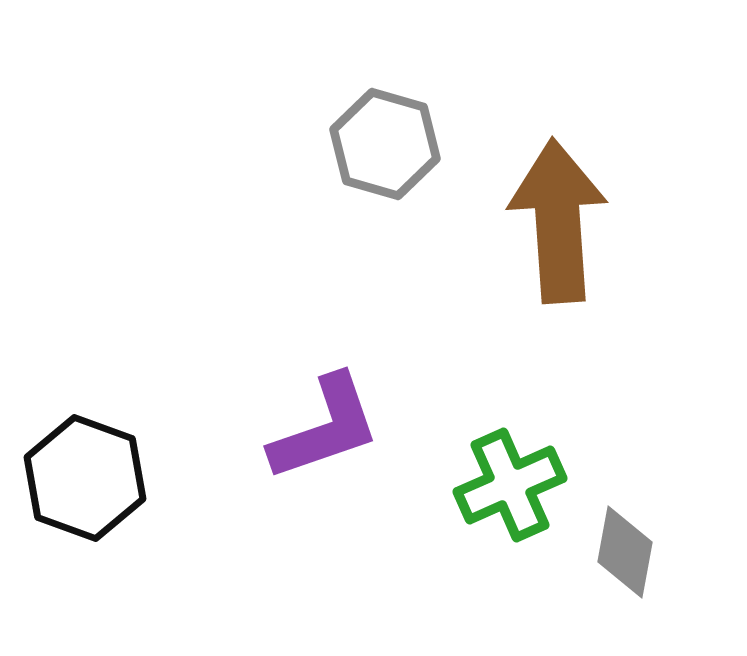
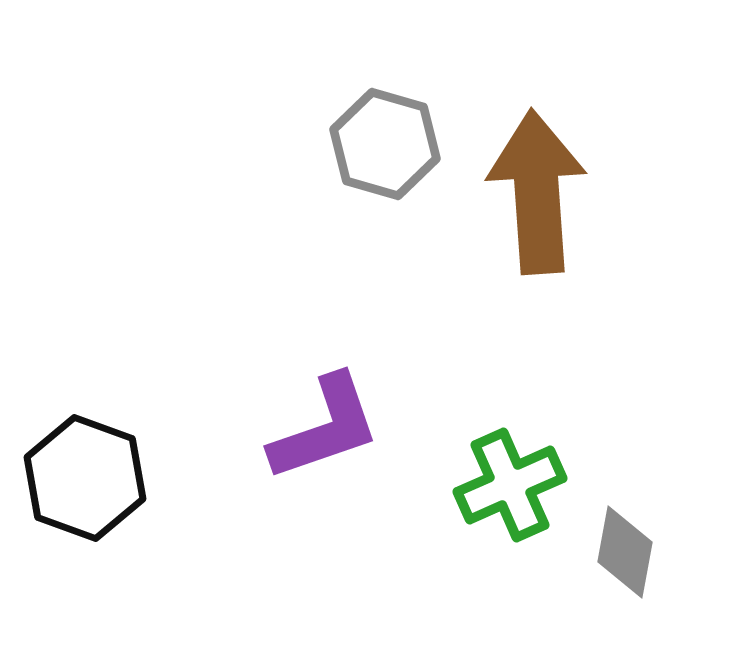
brown arrow: moved 21 px left, 29 px up
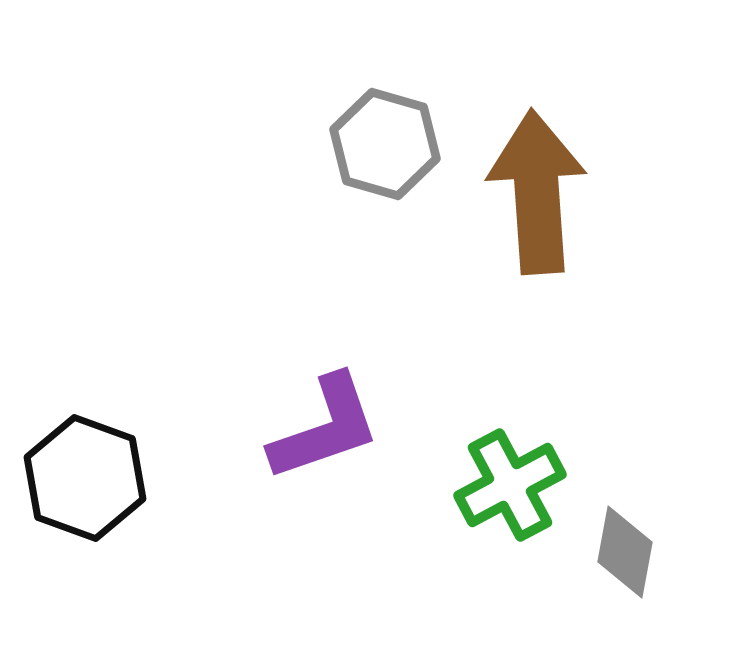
green cross: rotated 4 degrees counterclockwise
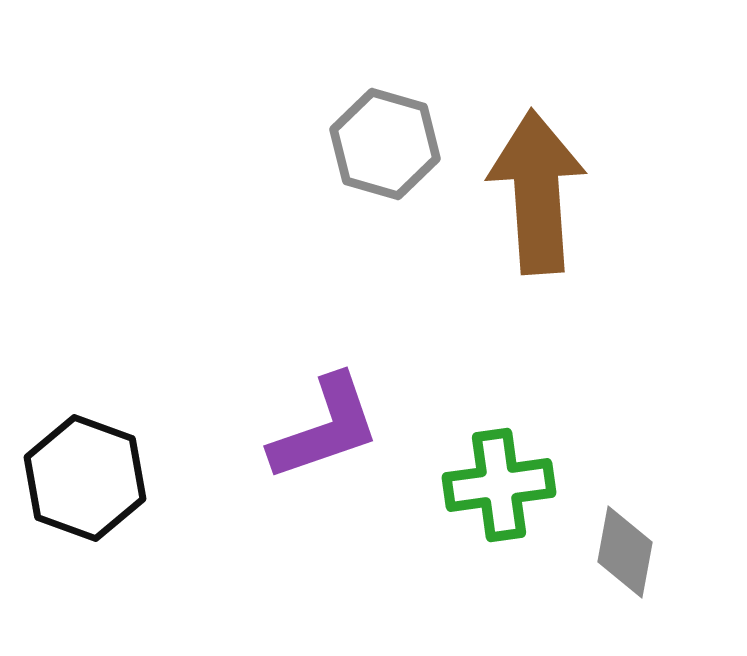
green cross: moved 11 px left; rotated 20 degrees clockwise
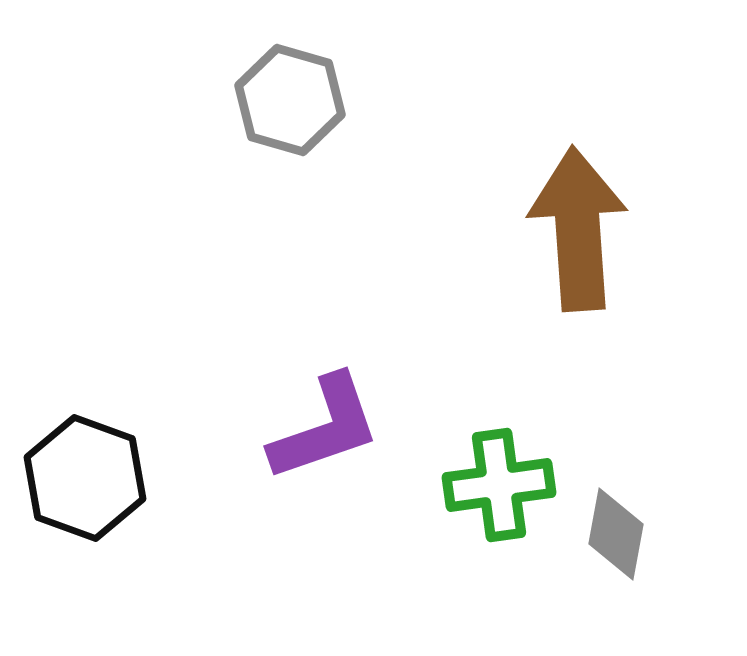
gray hexagon: moved 95 px left, 44 px up
brown arrow: moved 41 px right, 37 px down
gray diamond: moved 9 px left, 18 px up
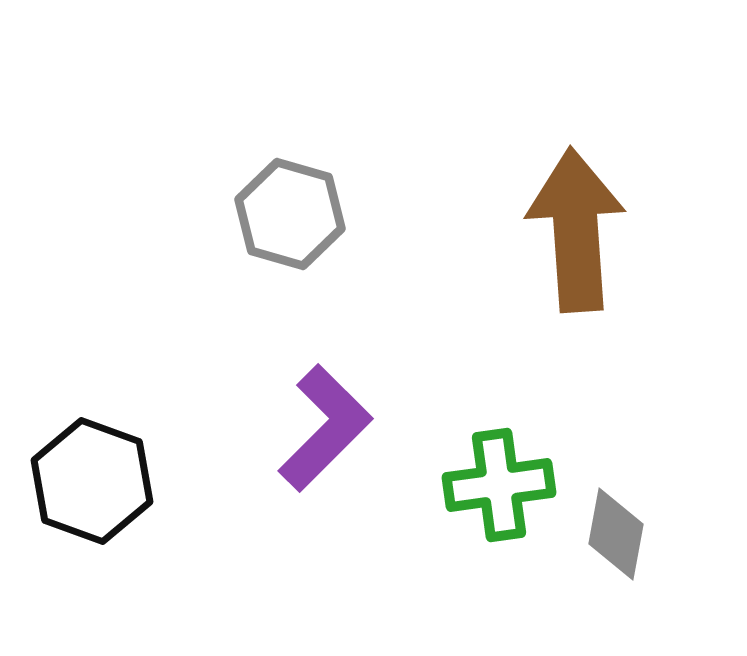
gray hexagon: moved 114 px down
brown arrow: moved 2 px left, 1 px down
purple L-shape: rotated 26 degrees counterclockwise
black hexagon: moved 7 px right, 3 px down
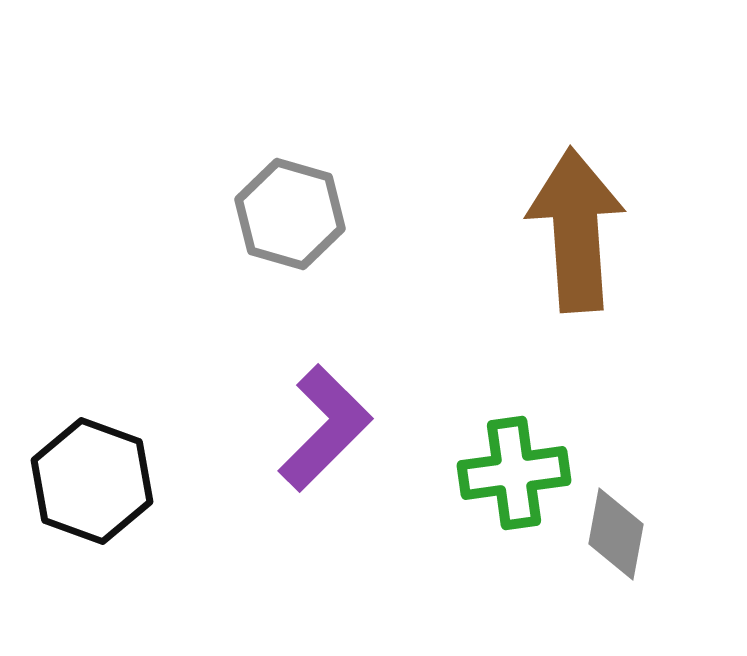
green cross: moved 15 px right, 12 px up
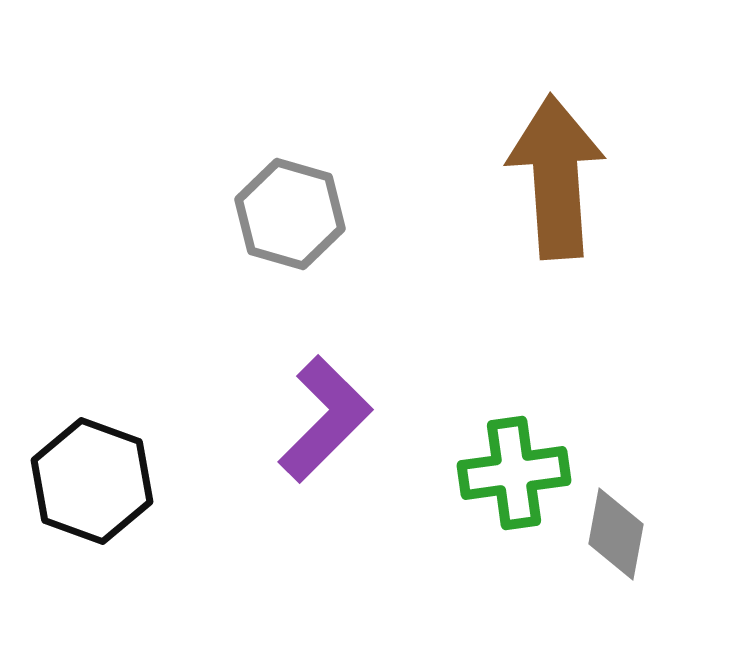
brown arrow: moved 20 px left, 53 px up
purple L-shape: moved 9 px up
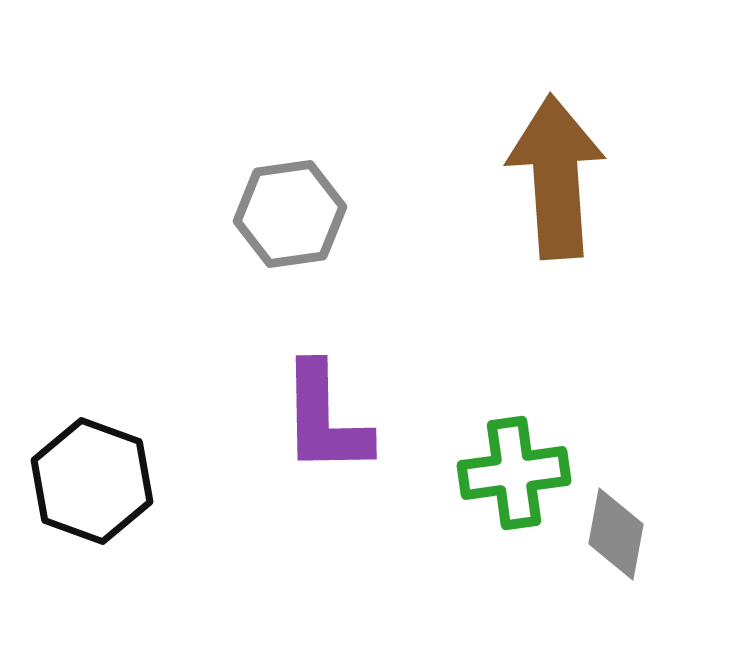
gray hexagon: rotated 24 degrees counterclockwise
purple L-shape: rotated 134 degrees clockwise
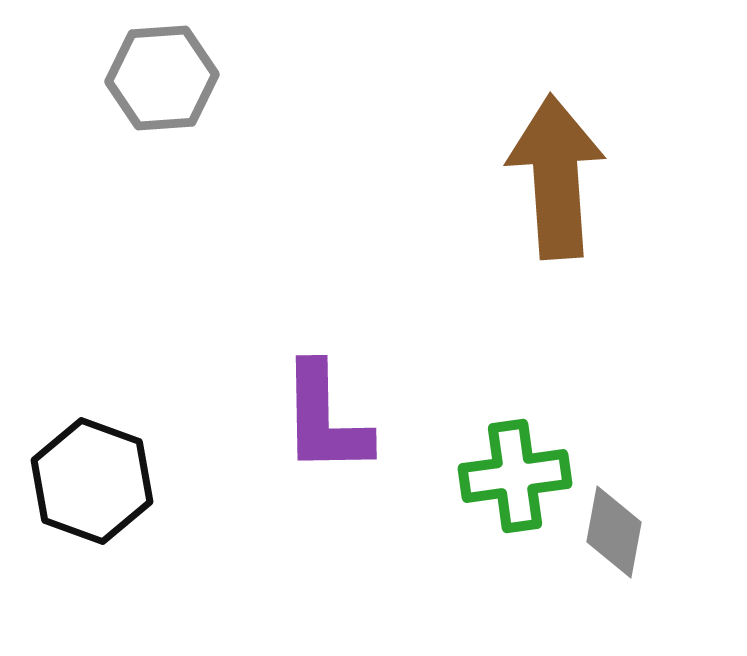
gray hexagon: moved 128 px left, 136 px up; rotated 4 degrees clockwise
green cross: moved 1 px right, 3 px down
gray diamond: moved 2 px left, 2 px up
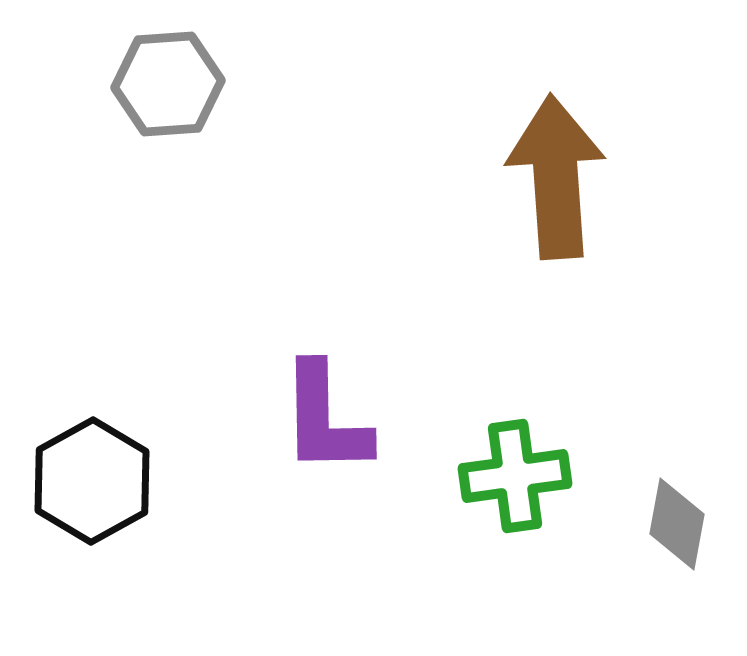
gray hexagon: moved 6 px right, 6 px down
black hexagon: rotated 11 degrees clockwise
gray diamond: moved 63 px right, 8 px up
